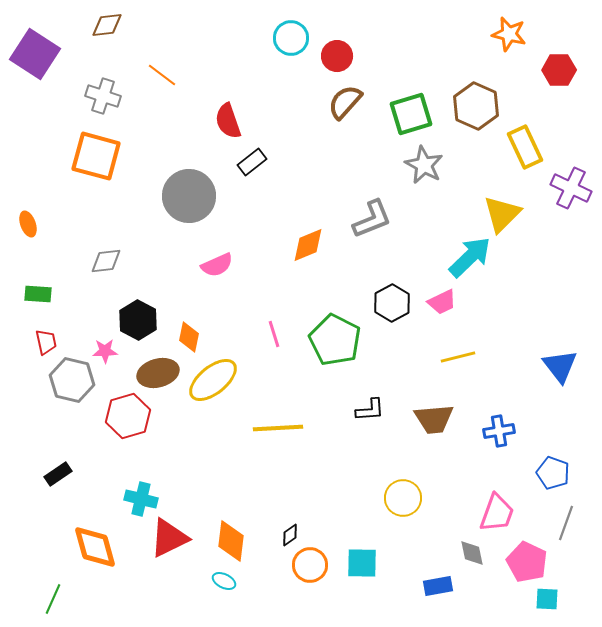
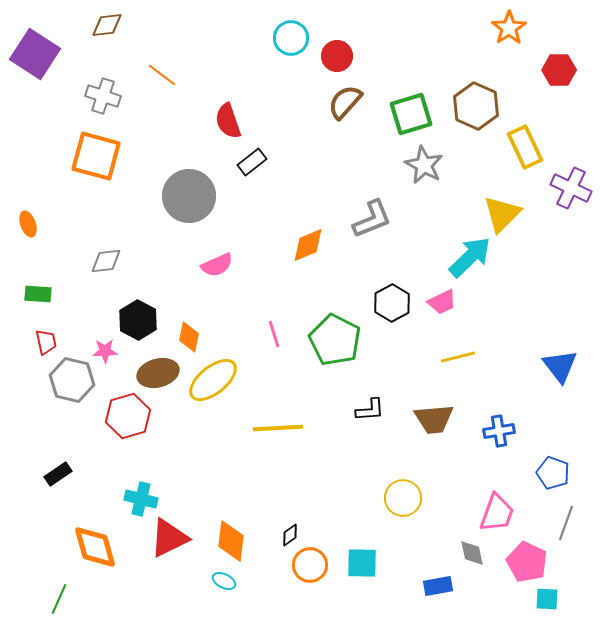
orange star at (509, 34): moved 6 px up; rotated 24 degrees clockwise
green line at (53, 599): moved 6 px right
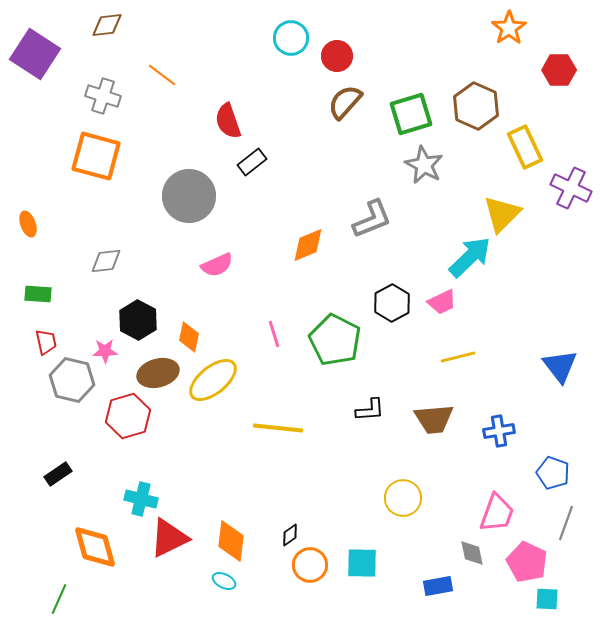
yellow line at (278, 428): rotated 9 degrees clockwise
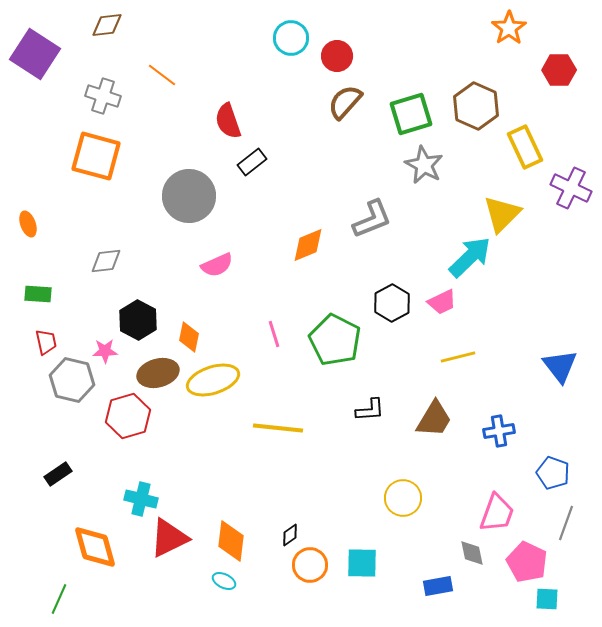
yellow ellipse at (213, 380): rotated 21 degrees clockwise
brown trapezoid at (434, 419): rotated 54 degrees counterclockwise
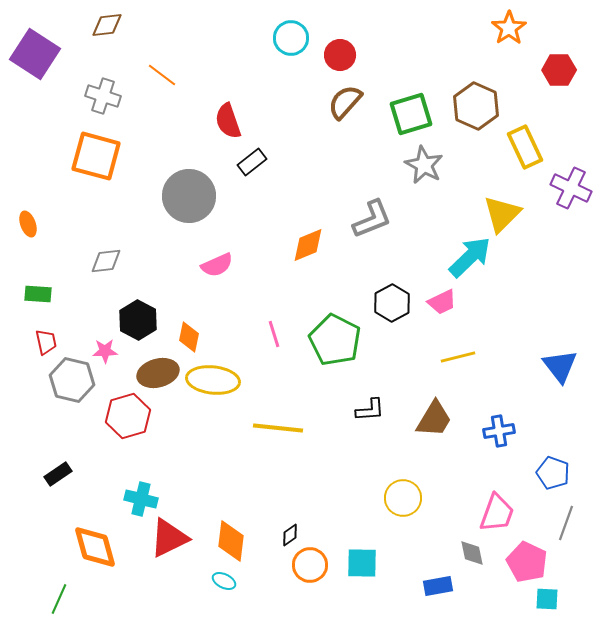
red circle at (337, 56): moved 3 px right, 1 px up
yellow ellipse at (213, 380): rotated 24 degrees clockwise
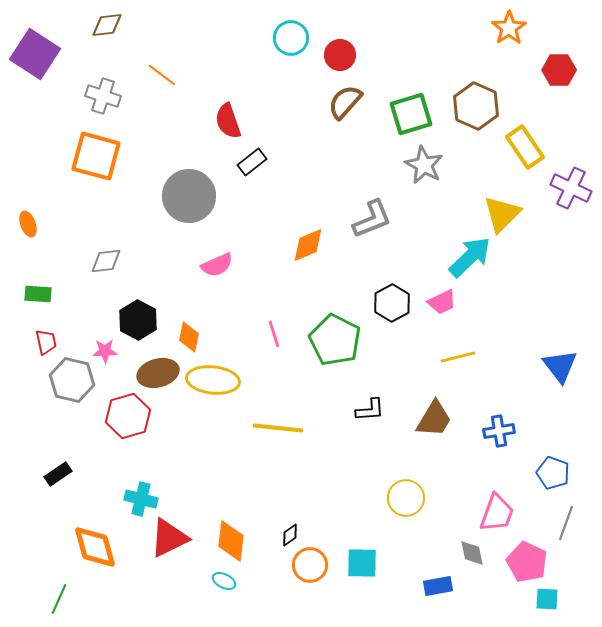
yellow rectangle at (525, 147): rotated 9 degrees counterclockwise
yellow circle at (403, 498): moved 3 px right
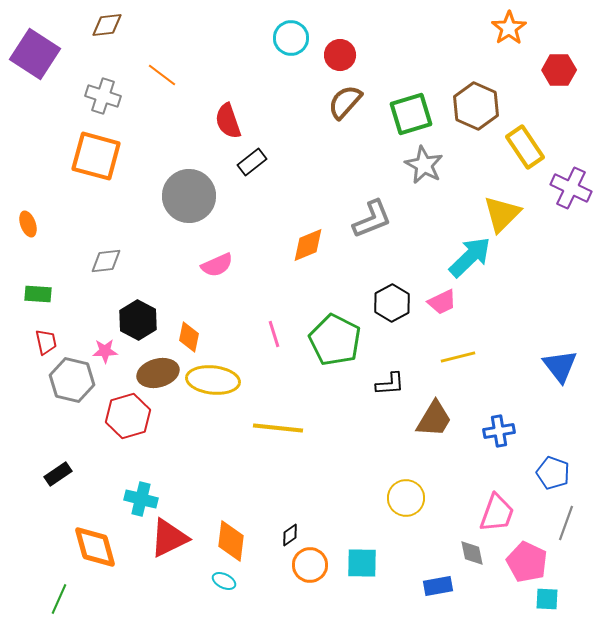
black L-shape at (370, 410): moved 20 px right, 26 px up
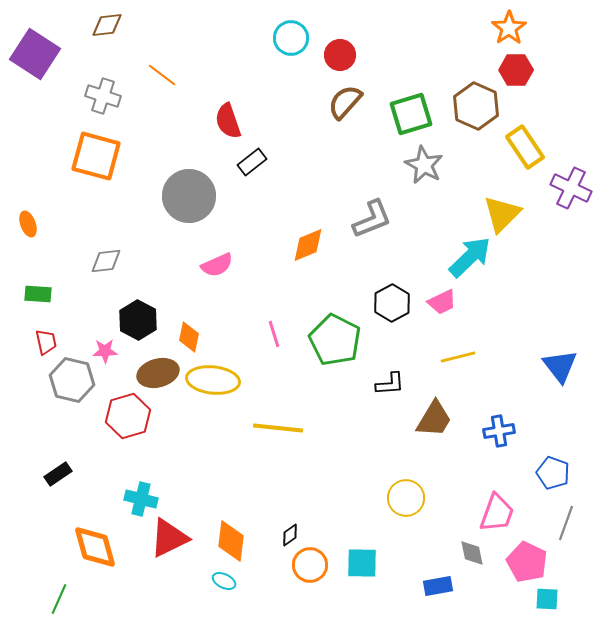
red hexagon at (559, 70): moved 43 px left
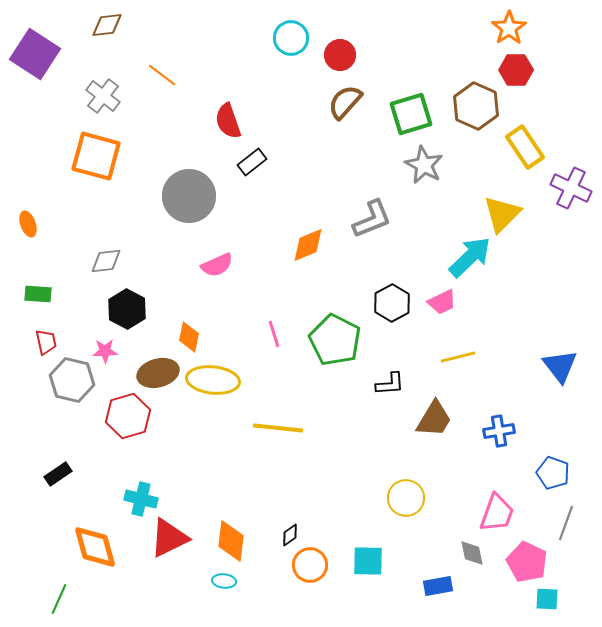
gray cross at (103, 96): rotated 20 degrees clockwise
black hexagon at (138, 320): moved 11 px left, 11 px up
cyan square at (362, 563): moved 6 px right, 2 px up
cyan ellipse at (224, 581): rotated 20 degrees counterclockwise
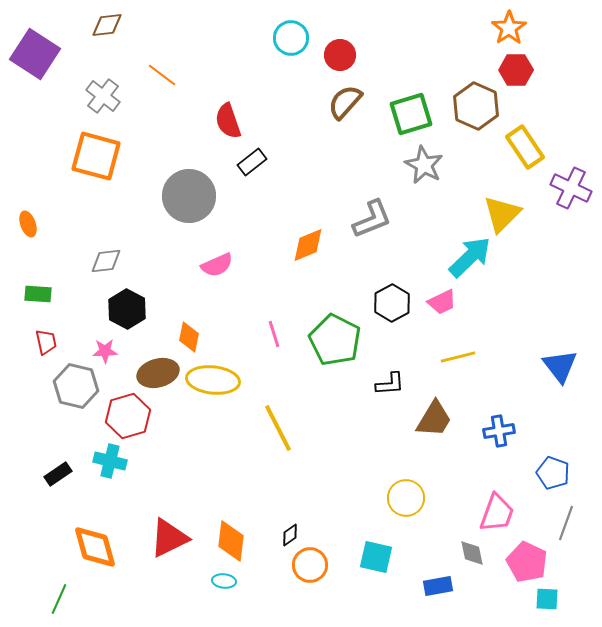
gray hexagon at (72, 380): moved 4 px right, 6 px down
yellow line at (278, 428): rotated 57 degrees clockwise
cyan cross at (141, 499): moved 31 px left, 38 px up
cyan square at (368, 561): moved 8 px right, 4 px up; rotated 12 degrees clockwise
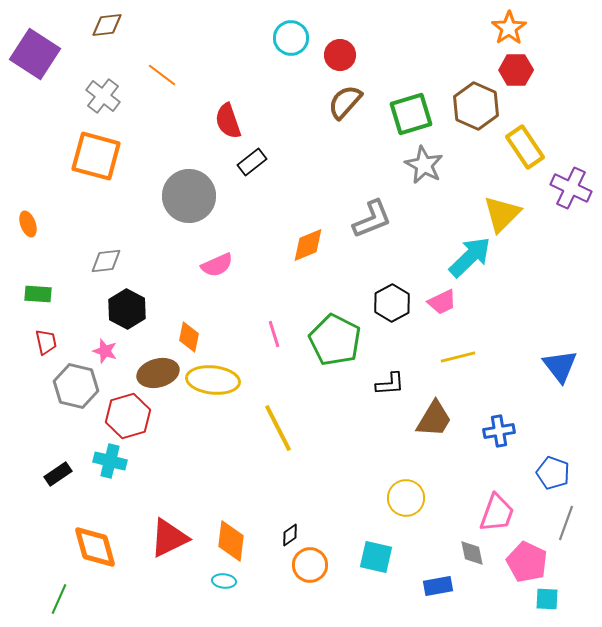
pink star at (105, 351): rotated 20 degrees clockwise
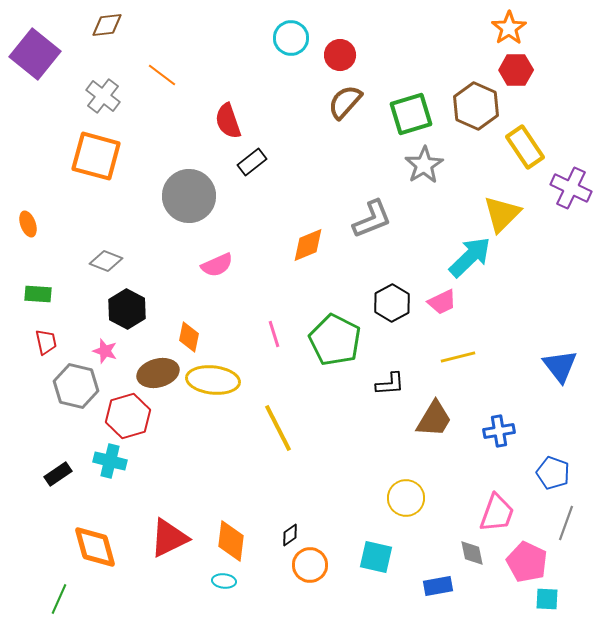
purple square at (35, 54): rotated 6 degrees clockwise
gray star at (424, 165): rotated 12 degrees clockwise
gray diamond at (106, 261): rotated 28 degrees clockwise
